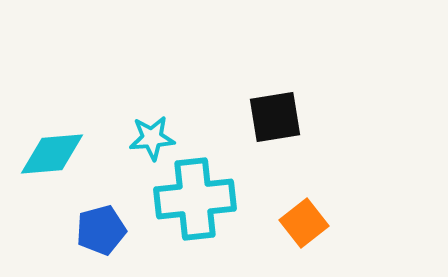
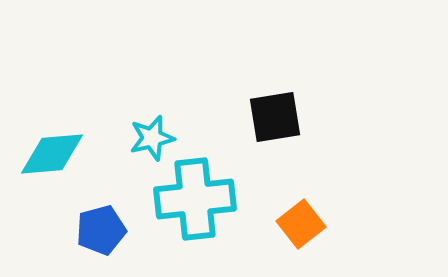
cyan star: rotated 9 degrees counterclockwise
orange square: moved 3 px left, 1 px down
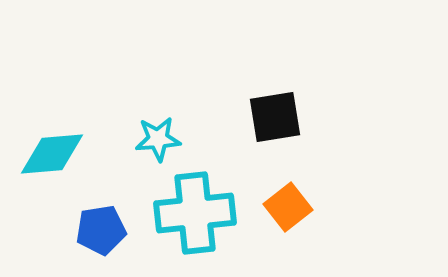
cyan star: moved 6 px right, 1 px down; rotated 9 degrees clockwise
cyan cross: moved 14 px down
orange square: moved 13 px left, 17 px up
blue pentagon: rotated 6 degrees clockwise
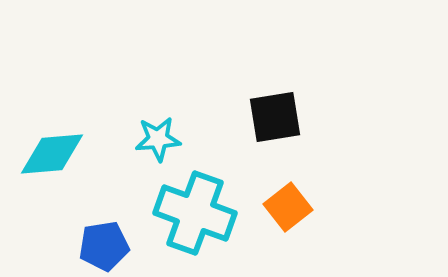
cyan cross: rotated 26 degrees clockwise
blue pentagon: moved 3 px right, 16 px down
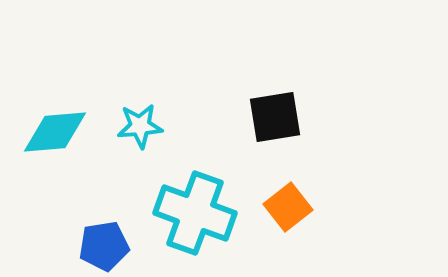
cyan star: moved 18 px left, 13 px up
cyan diamond: moved 3 px right, 22 px up
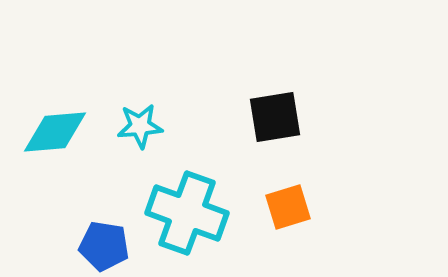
orange square: rotated 21 degrees clockwise
cyan cross: moved 8 px left
blue pentagon: rotated 18 degrees clockwise
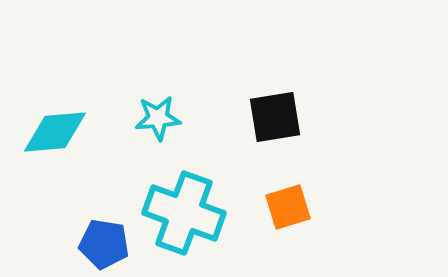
cyan star: moved 18 px right, 8 px up
cyan cross: moved 3 px left
blue pentagon: moved 2 px up
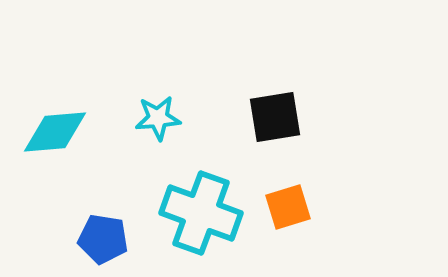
cyan cross: moved 17 px right
blue pentagon: moved 1 px left, 5 px up
